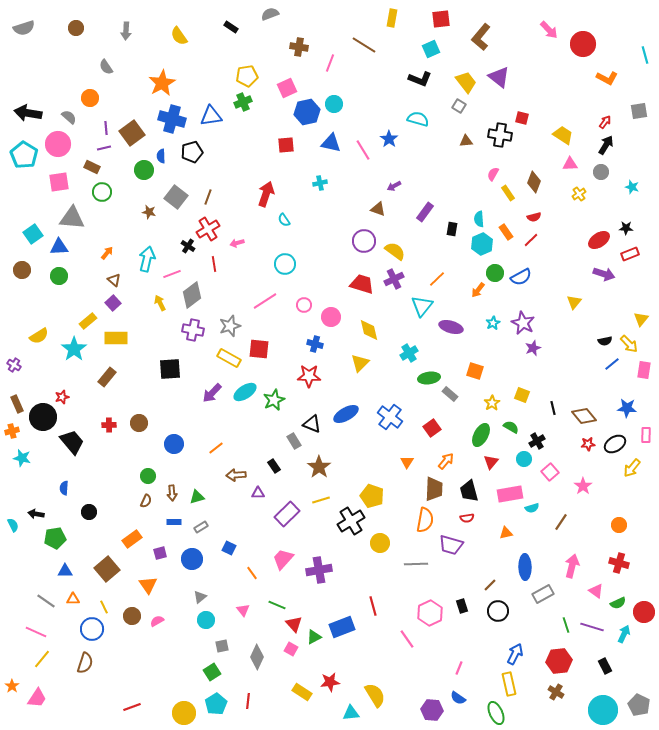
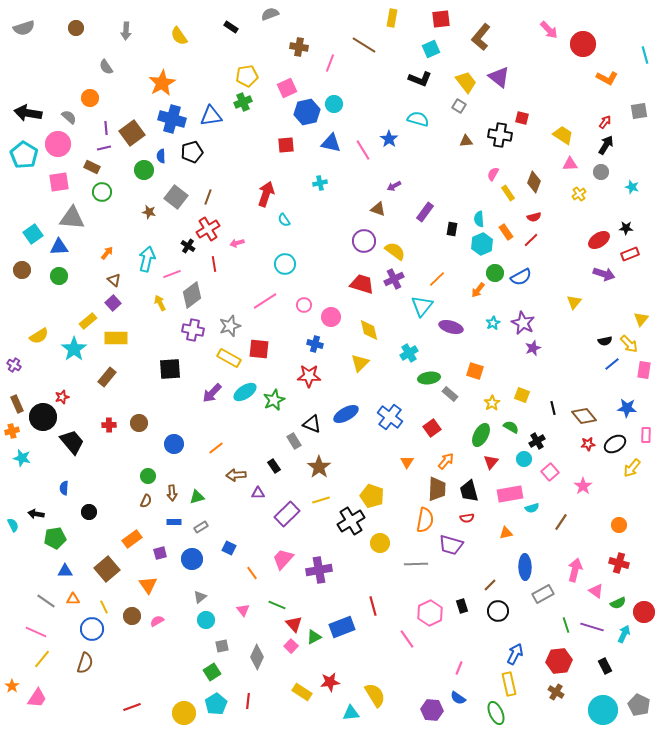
brown trapezoid at (434, 489): moved 3 px right
pink arrow at (572, 566): moved 3 px right, 4 px down
pink square at (291, 649): moved 3 px up; rotated 16 degrees clockwise
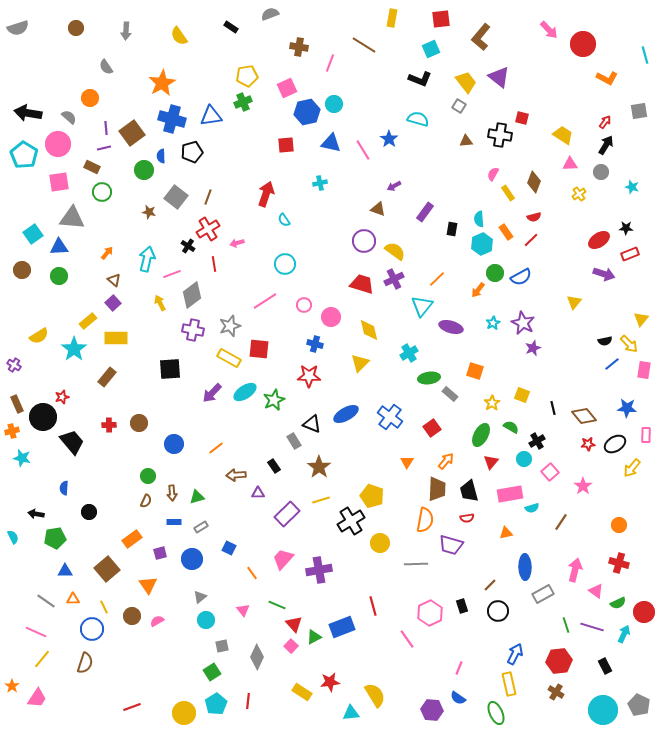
gray semicircle at (24, 28): moved 6 px left
cyan semicircle at (13, 525): moved 12 px down
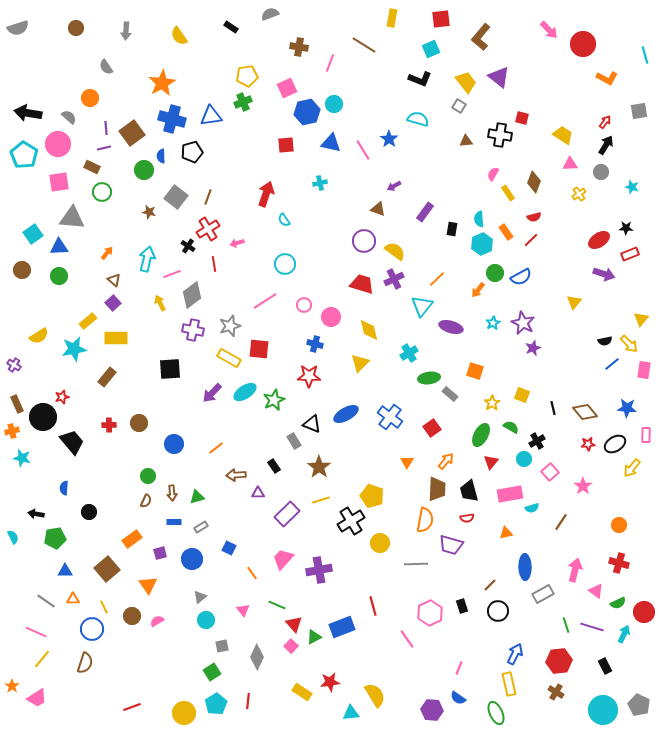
cyan star at (74, 349): rotated 25 degrees clockwise
brown diamond at (584, 416): moved 1 px right, 4 px up
pink trapezoid at (37, 698): rotated 25 degrees clockwise
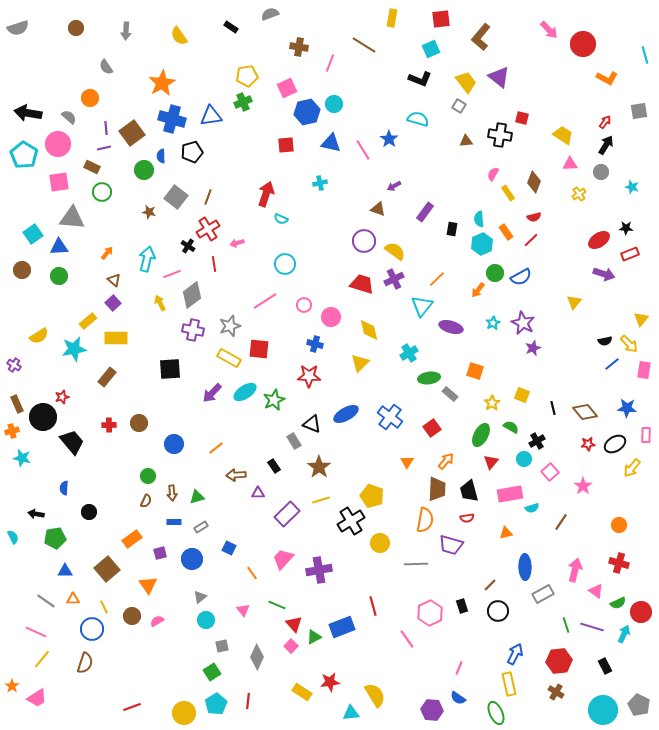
cyan semicircle at (284, 220): moved 3 px left, 1 px up; rotated 32 degrees counterclockwise
red circle at (644, 612): moved 3 px left
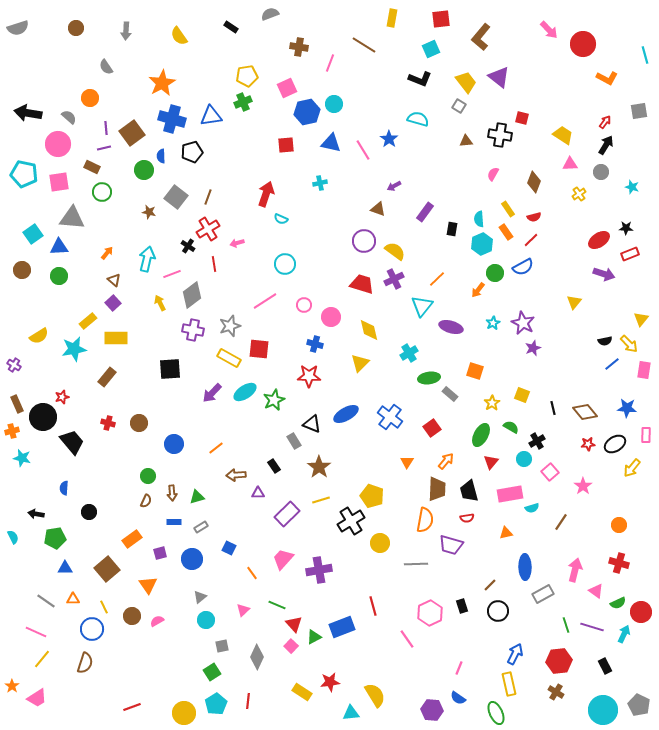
cyan pentagon at (24, 155): moved 19 px down; rotated 20 degrees counterclockwise
yellow rectangle at (508, 193): moved 16 px down
blue semicircle at (521, 277): moved 2 px right, 10 px up
red cross at (109, 425): moved 1 px left, 2 px up; rotated 16 degrees clockwise
blue triangle at (65, 571): moved 3 px up
pink triangle at (243, 610): rotated 24 degrees clockwise
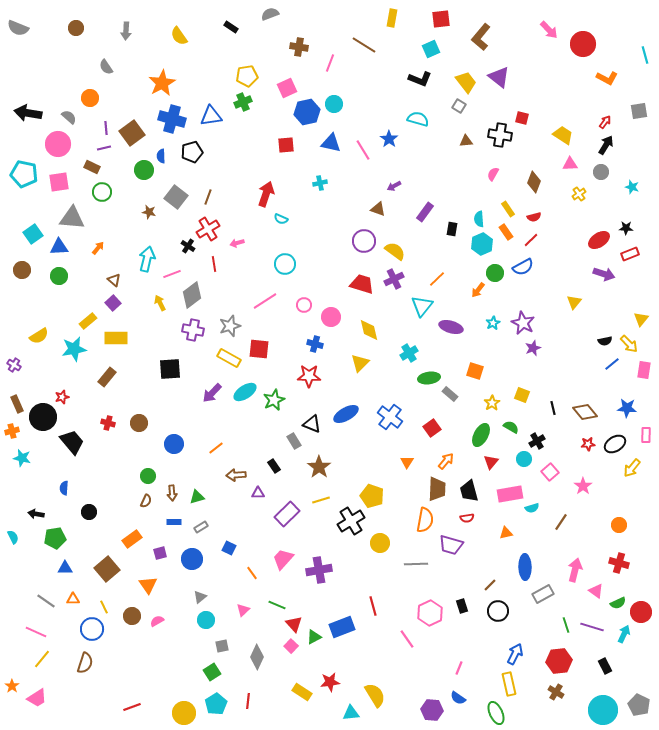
gray semicircle at (18, 28): rotated 40 degrees clockwise
orange arrow at (107, 253): moved 9 px left, 5 px up
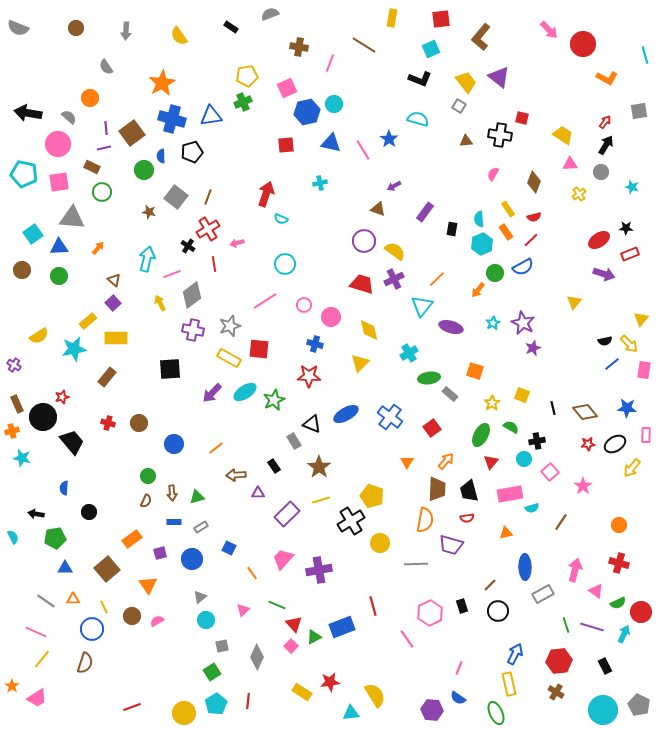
black cross at (537, 441): rotated 21 degrees clockwise
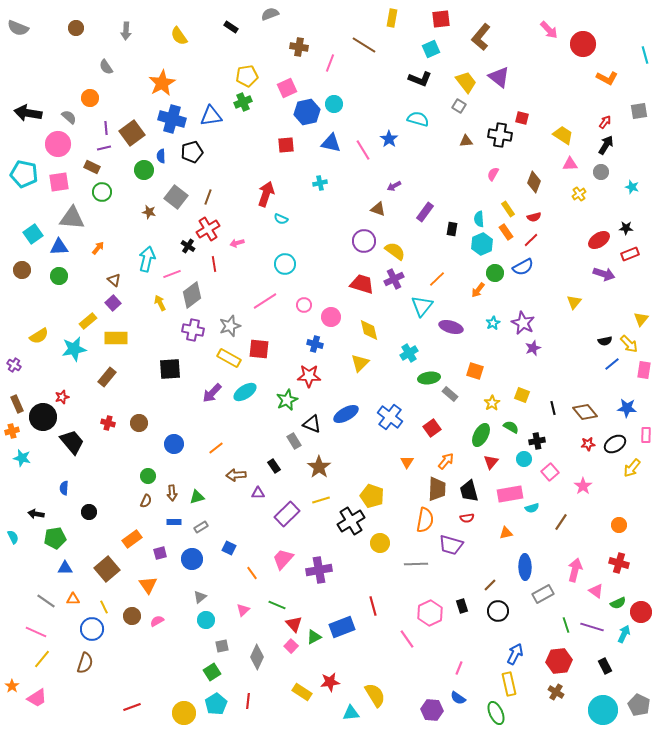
green star at (274, 400): moved 13 px right
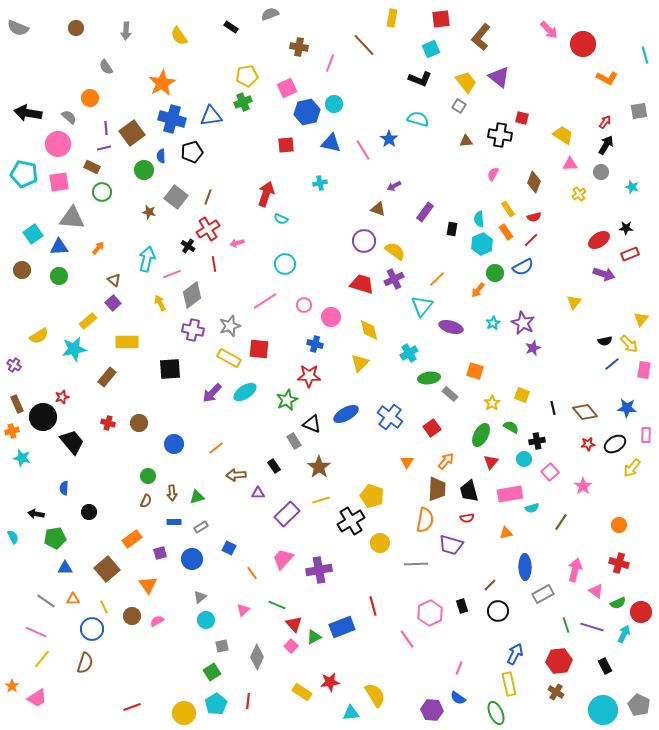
brown line at (364, 45): rotated 15 degrees clockwise
yellow rectangle at (116, 338): moved 11 px right, 4 px down
